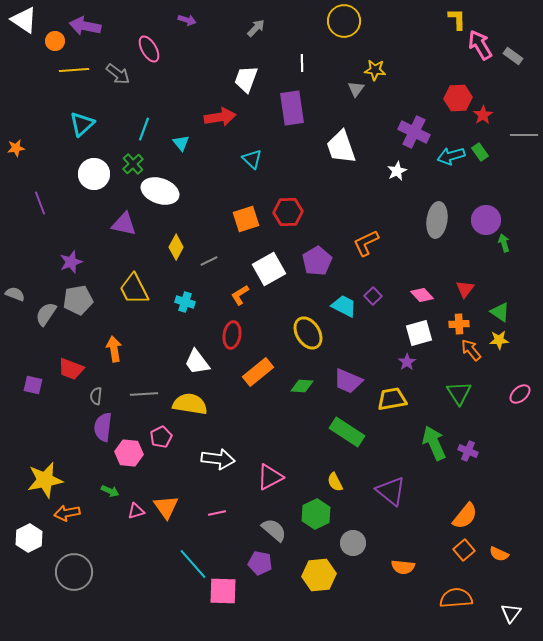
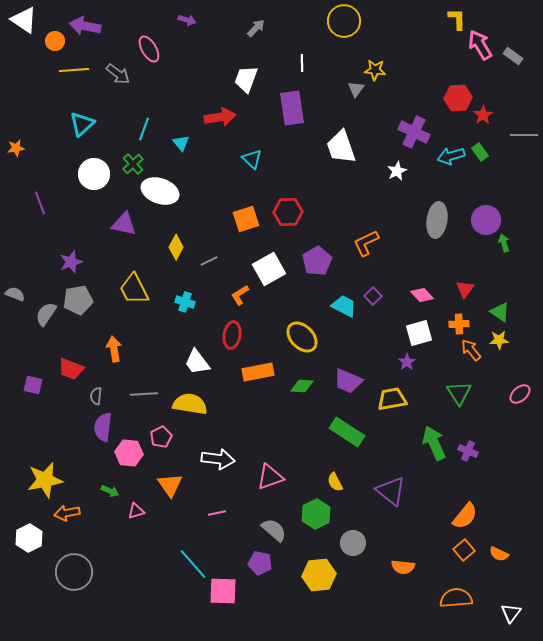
yellow ellipse at (308, 333): moved 6 px left, 4 px down; rotated 12 degrees counterclockwise
orange rectangle at (258, 372): rotated 28 degrees clockwise
pink triangle at (270, 477): rotated 8 degrees clockwise
orange triangle at (166, 507): moved 4 px right, 22 px up
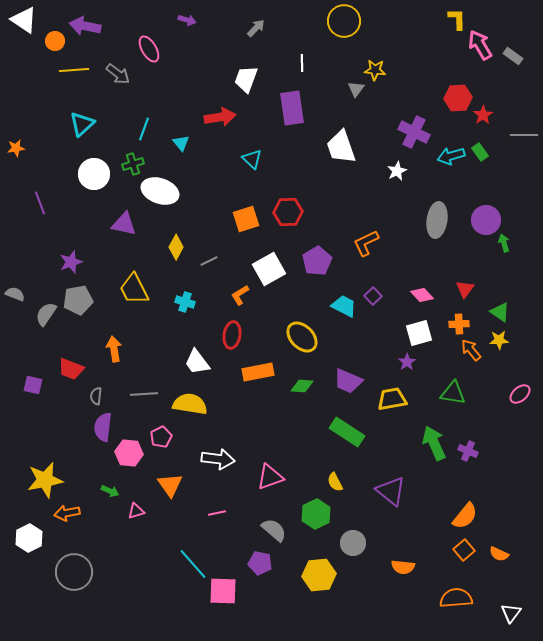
green cross at (133, 164): rotated 25 degrees clockwise
green triangle at (459, 393): moved 6 px left; rotated 48 degrees counterclockwise
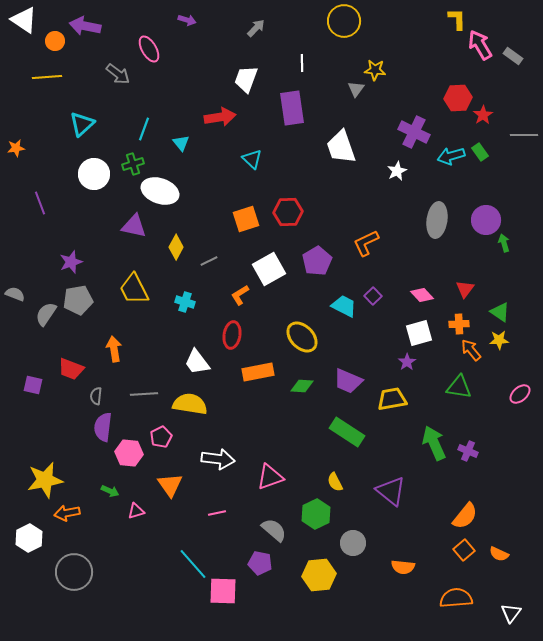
yellow line at (74, 70): moved 27 px left, 7 px down
purple triangle at (124, 224): moved 10 px right, 2 px down
green triangle at (453, 393): moved 6 px right, 6 px up
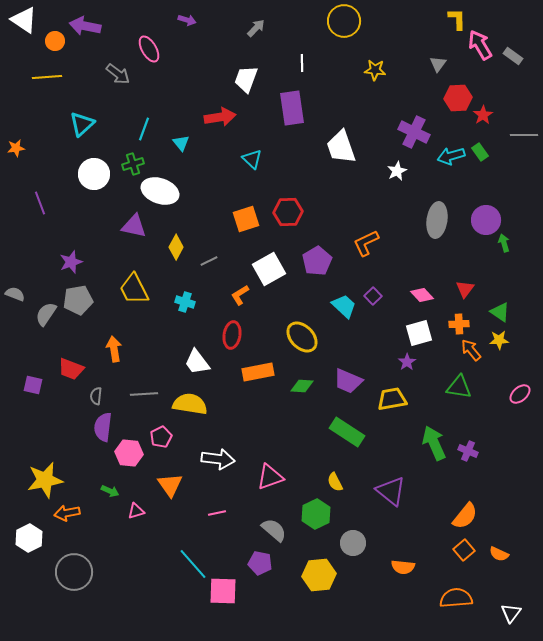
gray triangle at (356, 89): moved 82 px right, 25 px up
cyan trapezoid at (344, 306): rotated 16 degrees clockwise
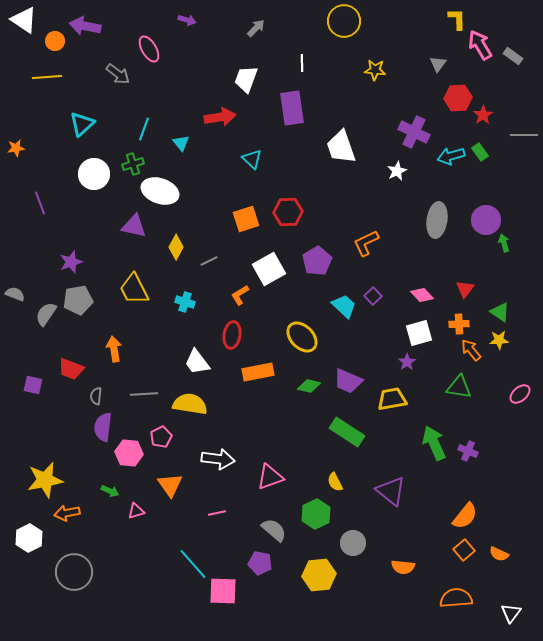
green diamond at (302, 386): moved 7 px right; rotated 10 degrees clockwise
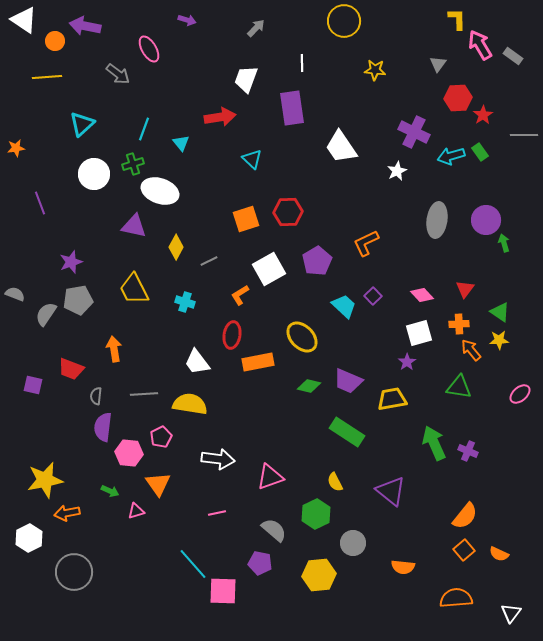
white trapezoid at (341, 147): rotated 15 degrees counterclockwise
orange rectangle at (258, 372): moved 10 px up
orange triangle at (170, 485): moved 12 px left, 1 px up
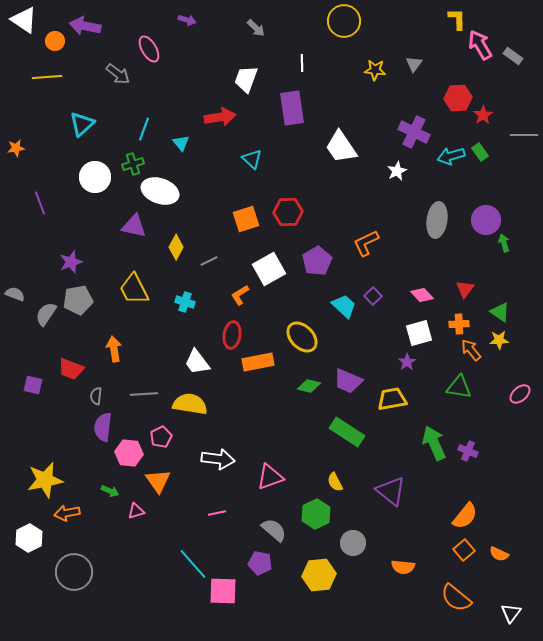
gray arrow at (256, 28): rotated 90 degrees clockwise
gray triangle at (438, 64): moved 24 px left
white circle at (94, 174): moved 1 px right, 3 px down
orange triangle at (158, 484): moved 3 px up
orange semicircle at (456, 598): rotated 136 degrees counterclockwise
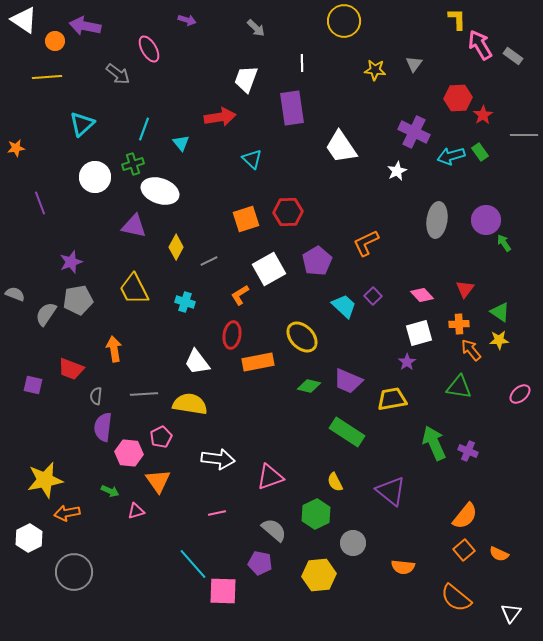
green arrow at (504, 243): rotated 18 degrees counterclockwise
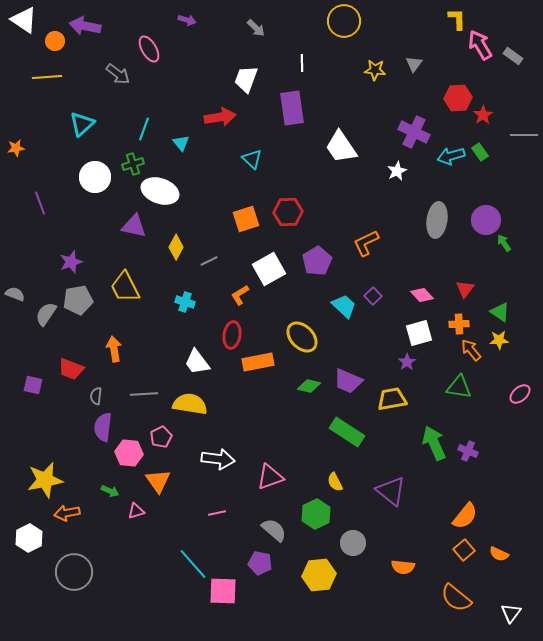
yellow trapezoid at (134, 289): moved 9 px left, 2 px up
